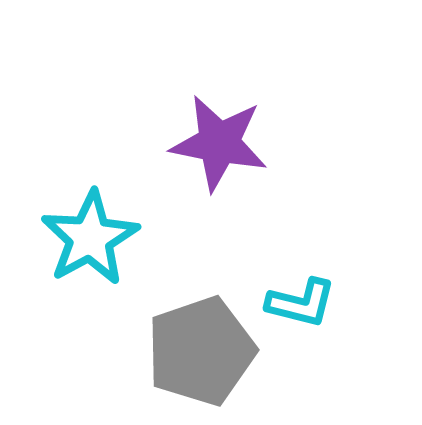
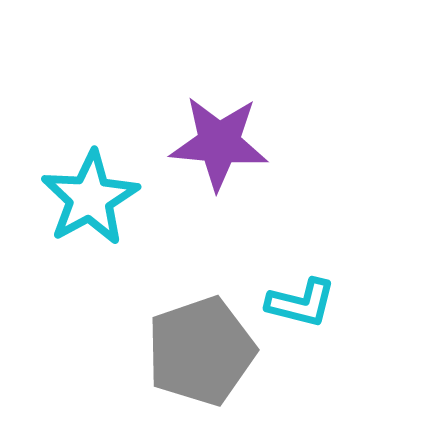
purple star: rotated 6 degrees counterclockwise
cyan star: moved 40 px up
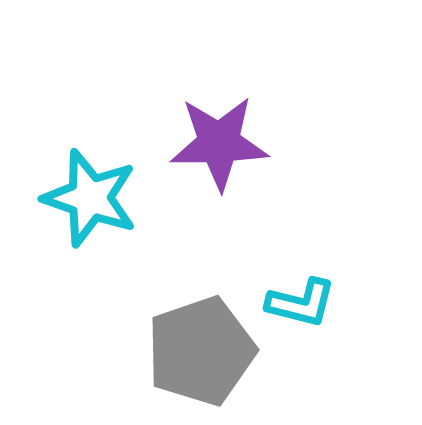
purple star: rotated 6 degrees counterclockwise
cyan star: rotated 24 degrees counterclockwise
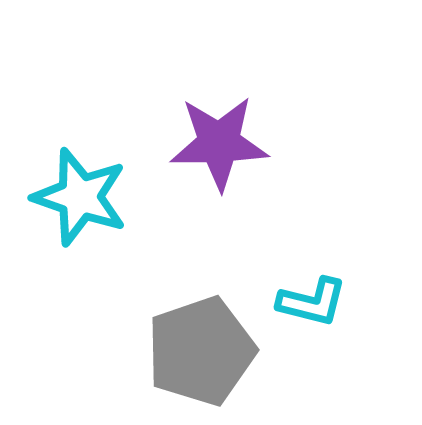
cyan star: moved 10 px left, 1 px up
cyan L-shape: moved 11 px right, 1 px up
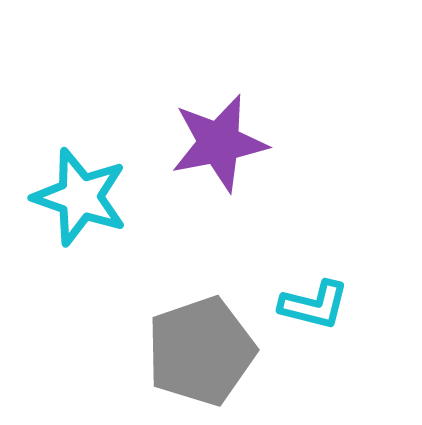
purple star: rotated 10 degrees counterclockwise
cyan L-shape: moved 2 px right, 3 px down
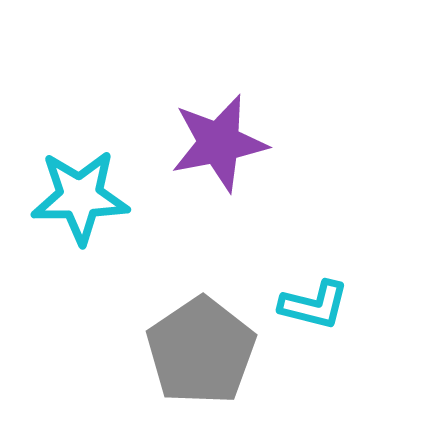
cyan star: rotated 20 degrees counterclockwise
gray pentagon: rotated 15 degrees counterclockwise
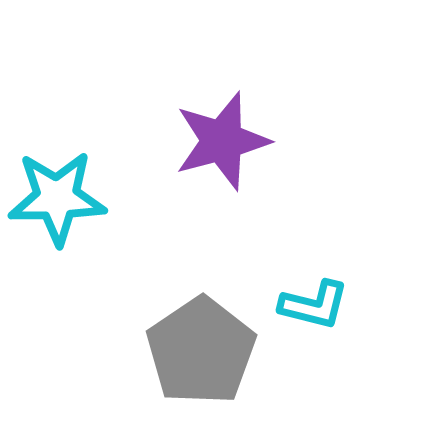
purple star: moved 3 px right, 2 px up; rotated 4 degrees counterclockwise
cyan star: moved 23 px left, 1 px down
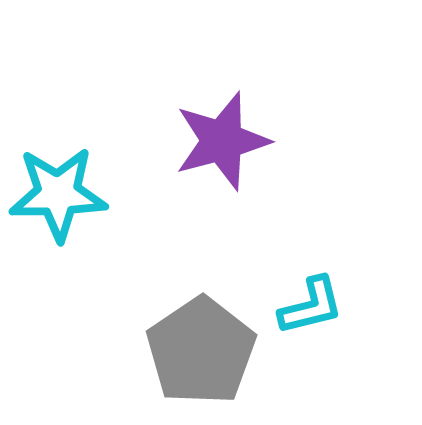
cyan star: moved 1 px right, 4 px up
cyan L-shape: moved 3 px left, 1 px down; rotated 28 degrees counterclockwise
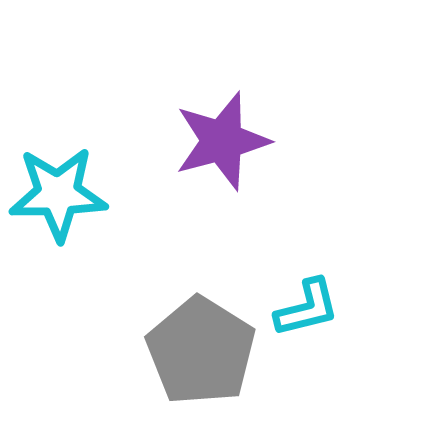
cyan L-shape: moved 4 px left, 2 px down
gray pentagon: rotated 6 degrees counterclockwise
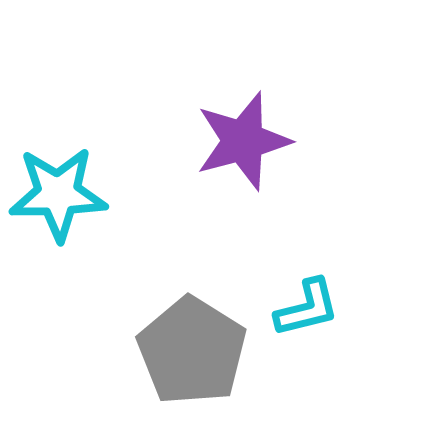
purple star: moved 21 px right
gray pentagon: moved 9 px left
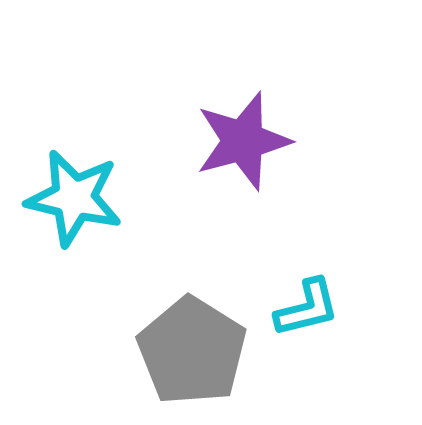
cyan star: moved 16 px right, 4 px down; rotated 14 degrees clockwise
